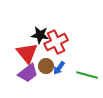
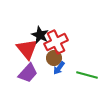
black star: rotated 18 degrees clockwise
red triangle: moved 4 px up
brown circle: moved 8 px right, 8 px up
purple trapezoid: rotated 10 degrees counterclockwise
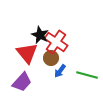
red cross: rotated 30 degrees counterclockwise
red triangle: moved 4 px down
brown circle: moved 3 px left
blue arrow: moved 1 px right, 3 px down
purple trapezoid: moved 6 px left, 9 px down
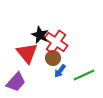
brown circle: moved 2 px right
green line: moved 3 px left; rotated 40 degrees counterclockwise
purple trapezoid: moved 6 px left
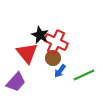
red cross: rotated 10 degrees counterclockwise
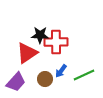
black star: rotated 24 degrees counterclockwise
red cross: rotated 25 degrees counterclockwise
red triangle: rotated 35 degrees clockwise
brown circle: moved 8 px left, 21 px down
blue arrow: moved 1 px right
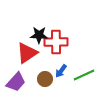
black star: moved 1 px left
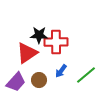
green line: moved 2 px right; rotated 15 degrees counterclockwise
brown circle: moved 6 px left, 1 px down
